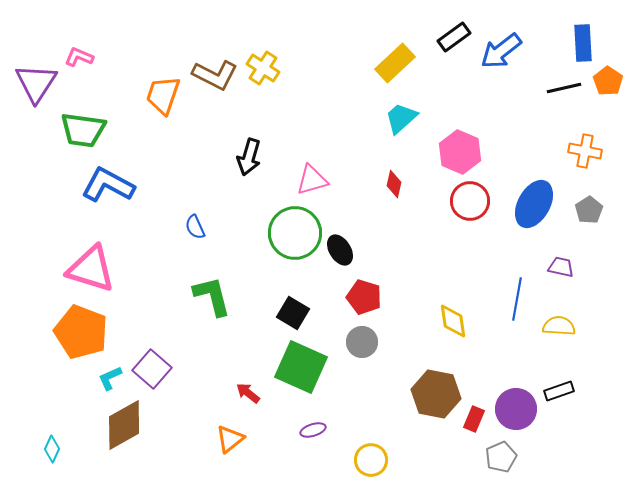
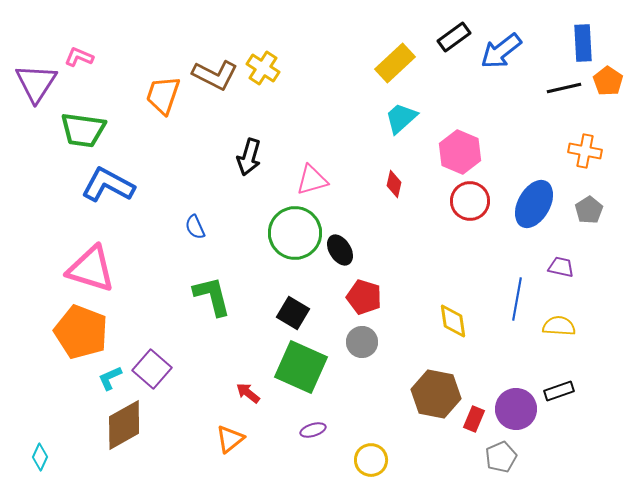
cyan diamond at (52, 449): moved 12 px left, 8 px down
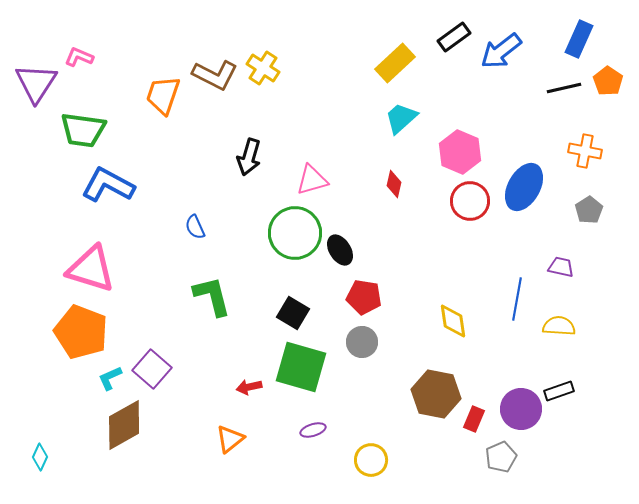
blue rectangle at (583, 43): moved 4 px left, 4 px up; rotated 27 degrees clockwise
blue ellipse at (534, 204): moved 10 px left, 17 px up
red pentagon at (364, 297): rotated 8 degrees counterclockwise
green square at (301, 367): rotated 8 degrees counterclockwise
red arrow at (248, 393): moved 1 px right, 6 px up; rotated 50 degrees counterclockwise
purple circle at (516, 409): moved 5 px right
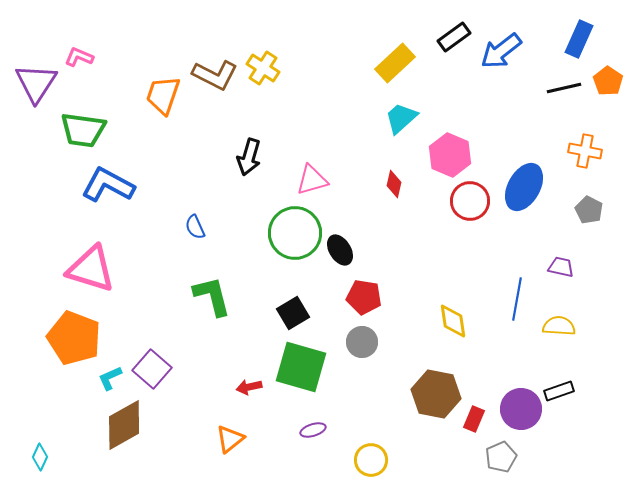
pink hexagon at (460, 152): moved 10 px left, 3 px down
gray pentagon at (589, 210): rotated 12 degrees counterclockwise
black square at (293, 313): rotated 28 degrees clockwise
orange pentagon at (81, 332): moved 7 px left, 6 px down
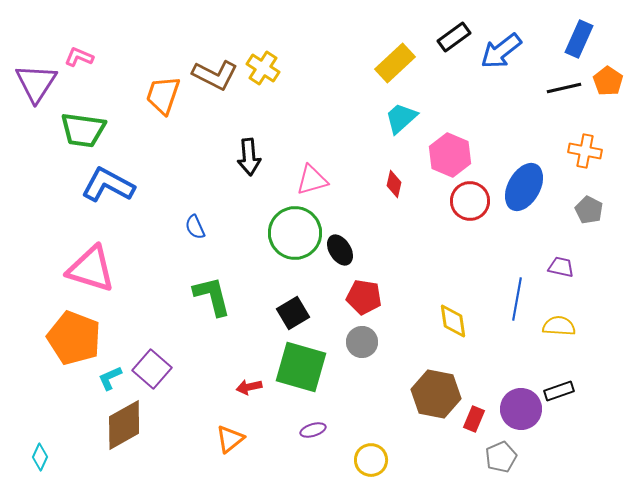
black arrow at (249, 157): rotated 21 degrees counterclockwise
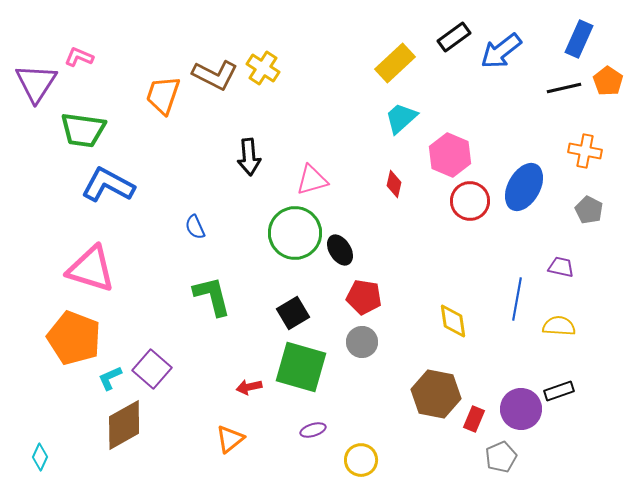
yellow circle at (371, 460): moved 10 px left
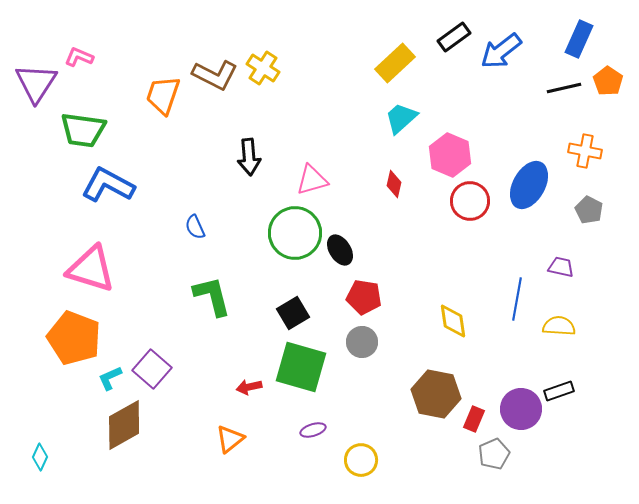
blue ellipse at (524, 187): moved 5 px right, 2 px up
gray pentagon at (501, 457): moved 7 px left, 3 px up
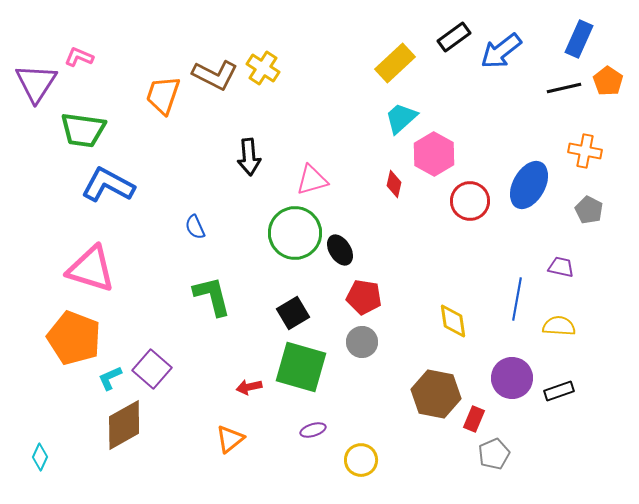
pink hexagon at (450, 155): moved 16 px left, 1 px up; rotated 6 degrees clockwise
purple circle at (521, 409): moved 9 px left, 31 px up
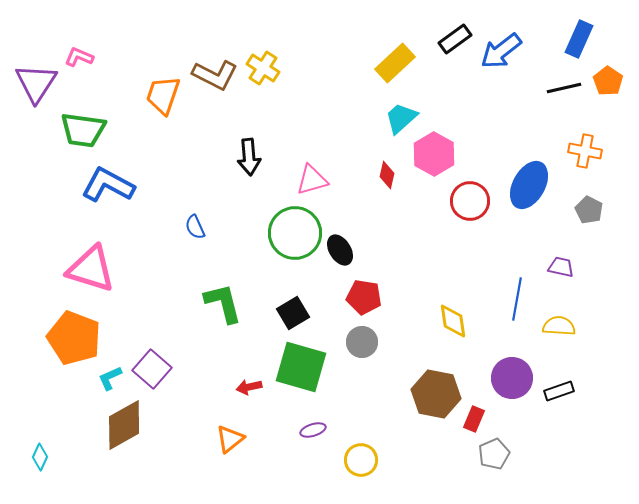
black rectangle at (454, 37): moved 1 px right, 2 px down
red diamond at (394, 184): moved 7 px left, 9 px up
green L-shape at (212, 296): moved 11 px right, 7 px down
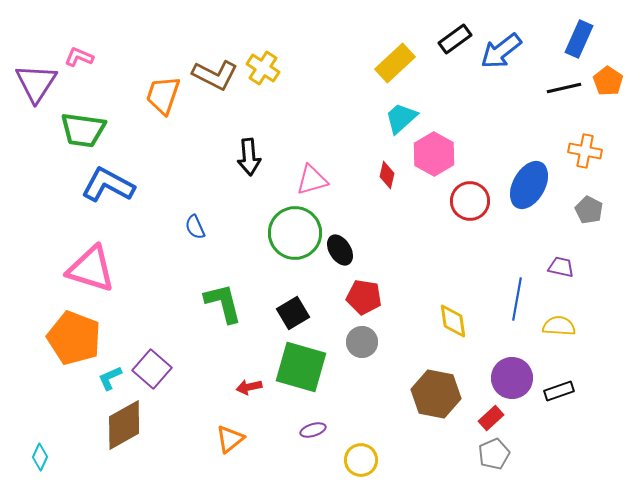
red rectangle at (474, 419): moved 17 px right, 1 px up; rotated 25 degrees clockwise
